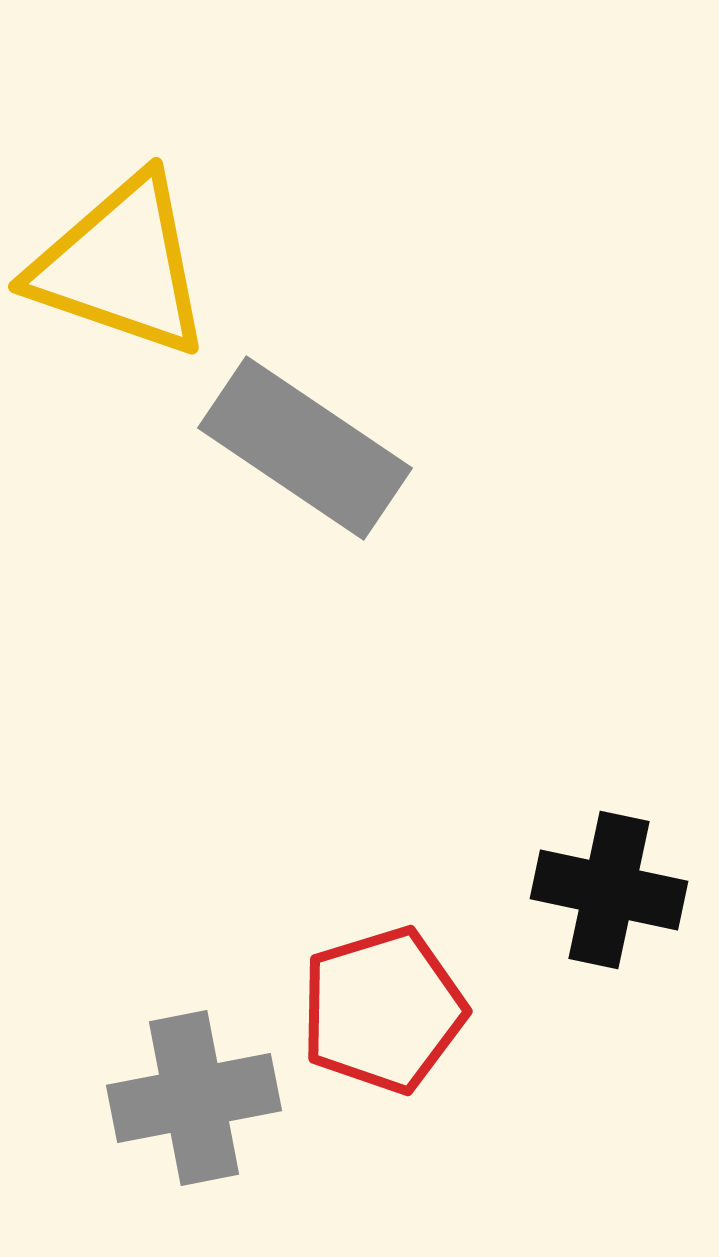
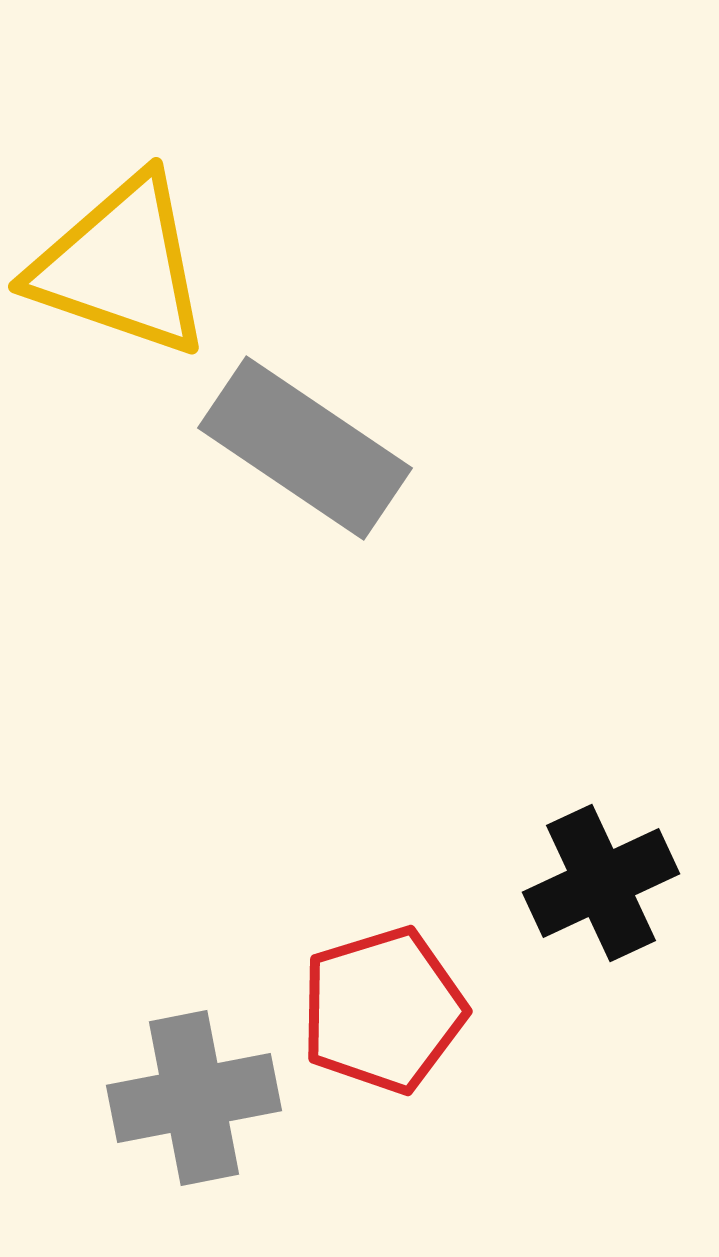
black cross: moved 8 px left, 7 px up; rotated 37 degrees counterclockwise
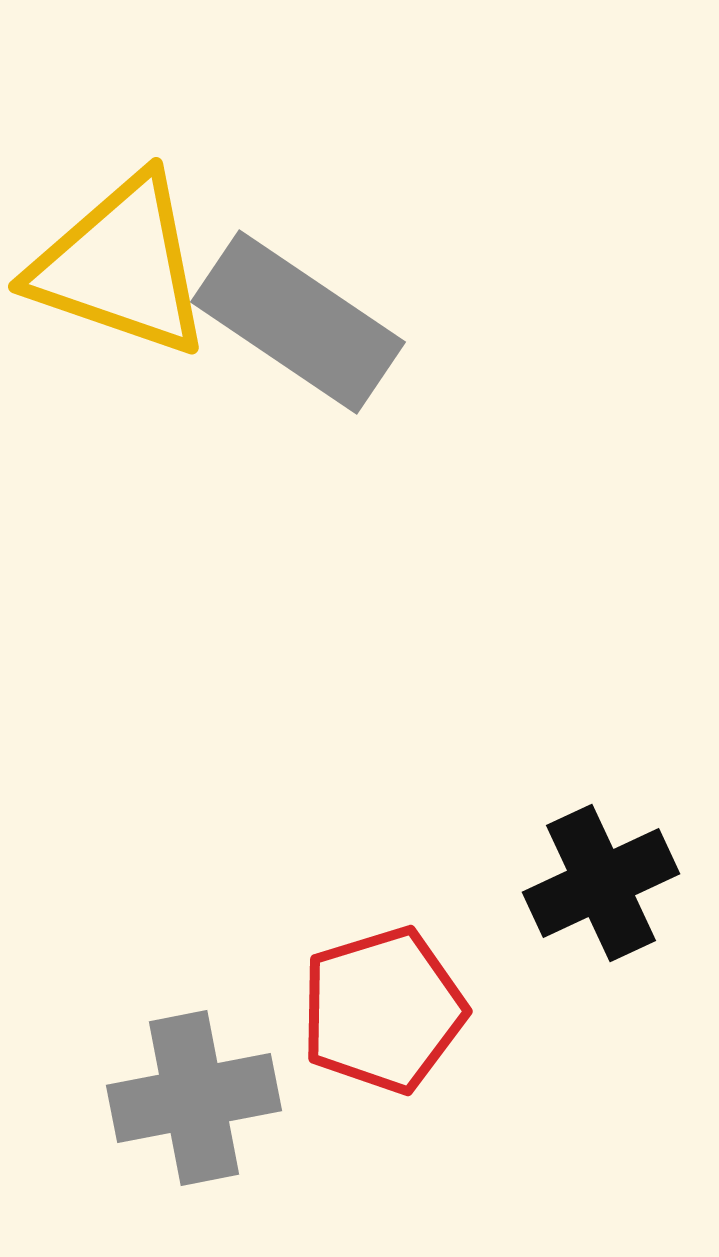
gray rectangle: moved 7 px left, 126 px up
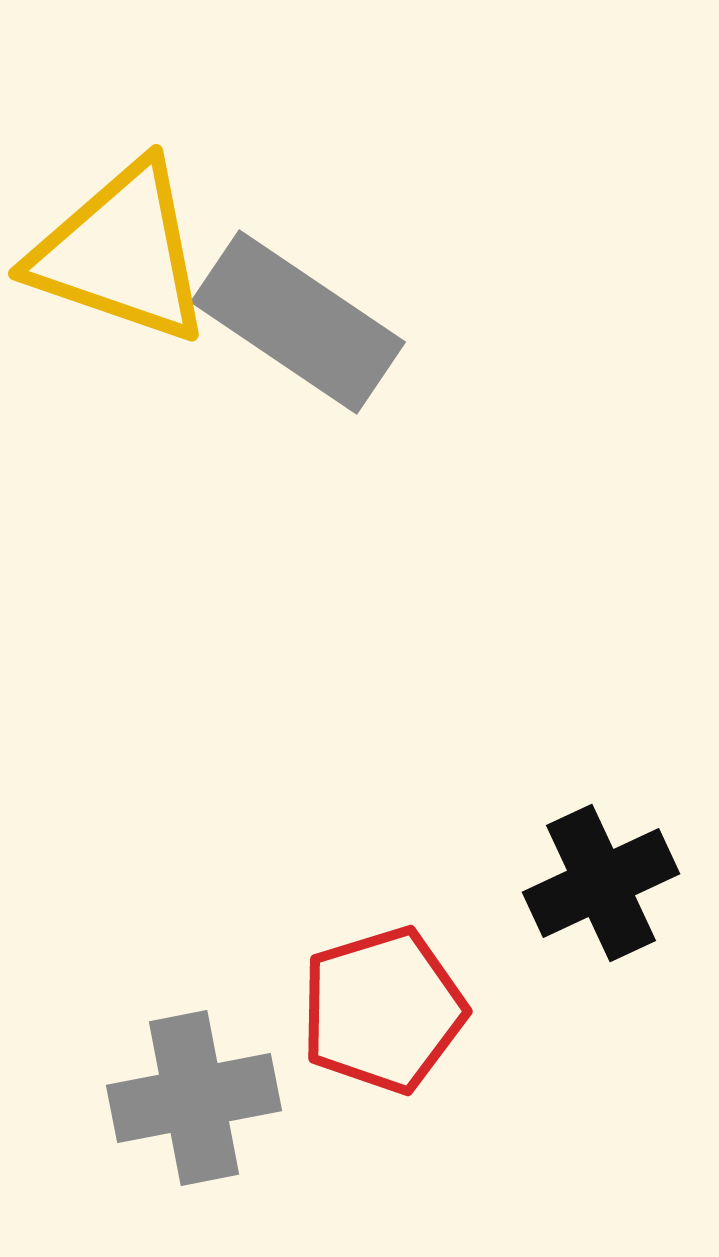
yellow triangle: moved 13 px up
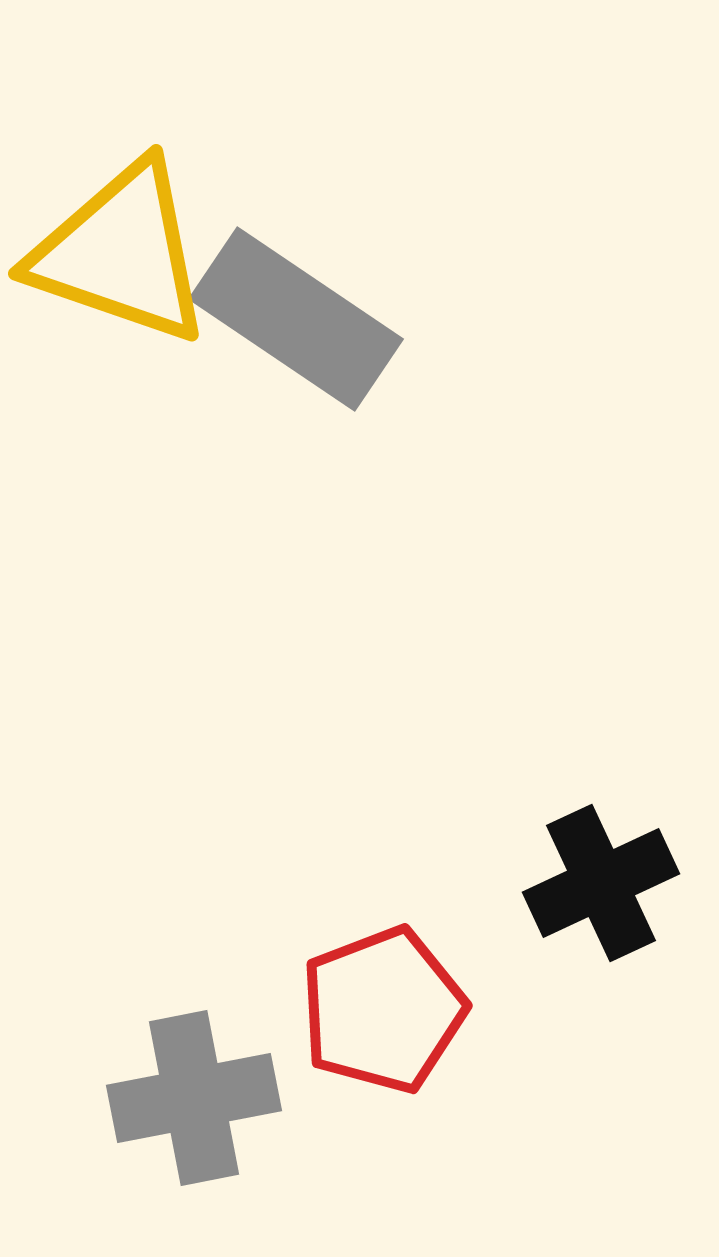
gray rectangle: moved 2 px left, 3 px up
red pentagon: rotated 4 degrees counterclockwise
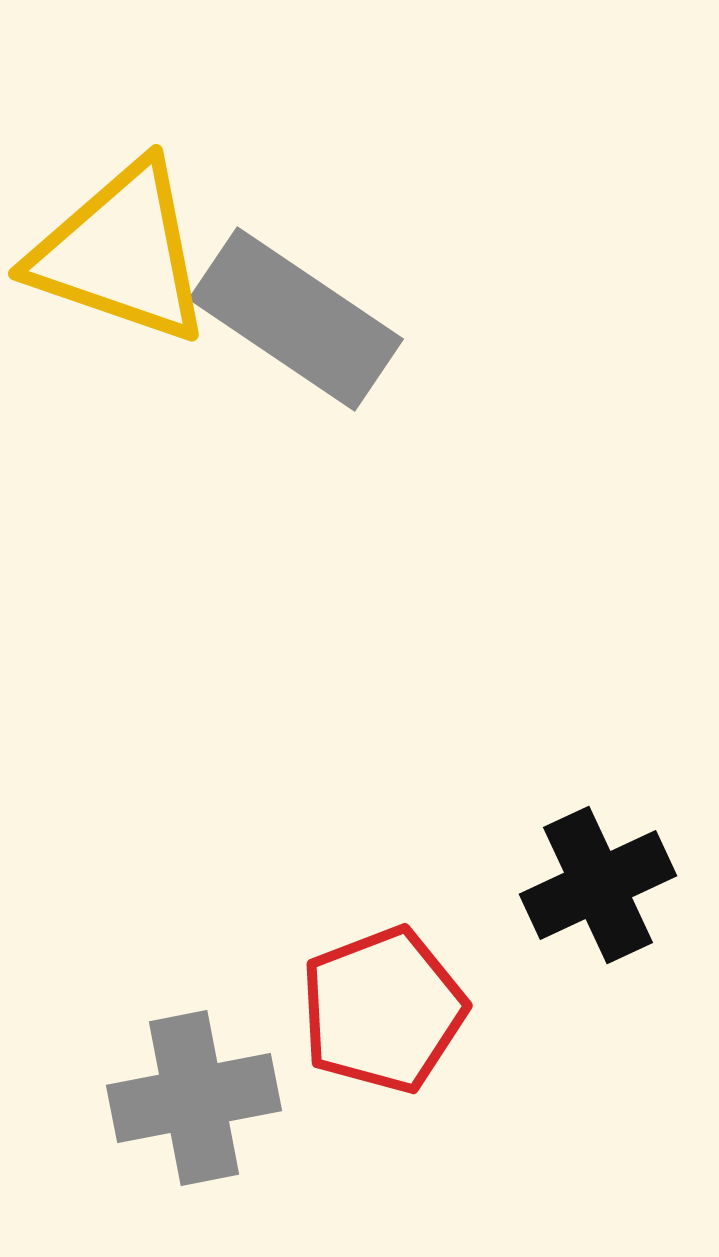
black cross: moved 3 px left, 2 px down
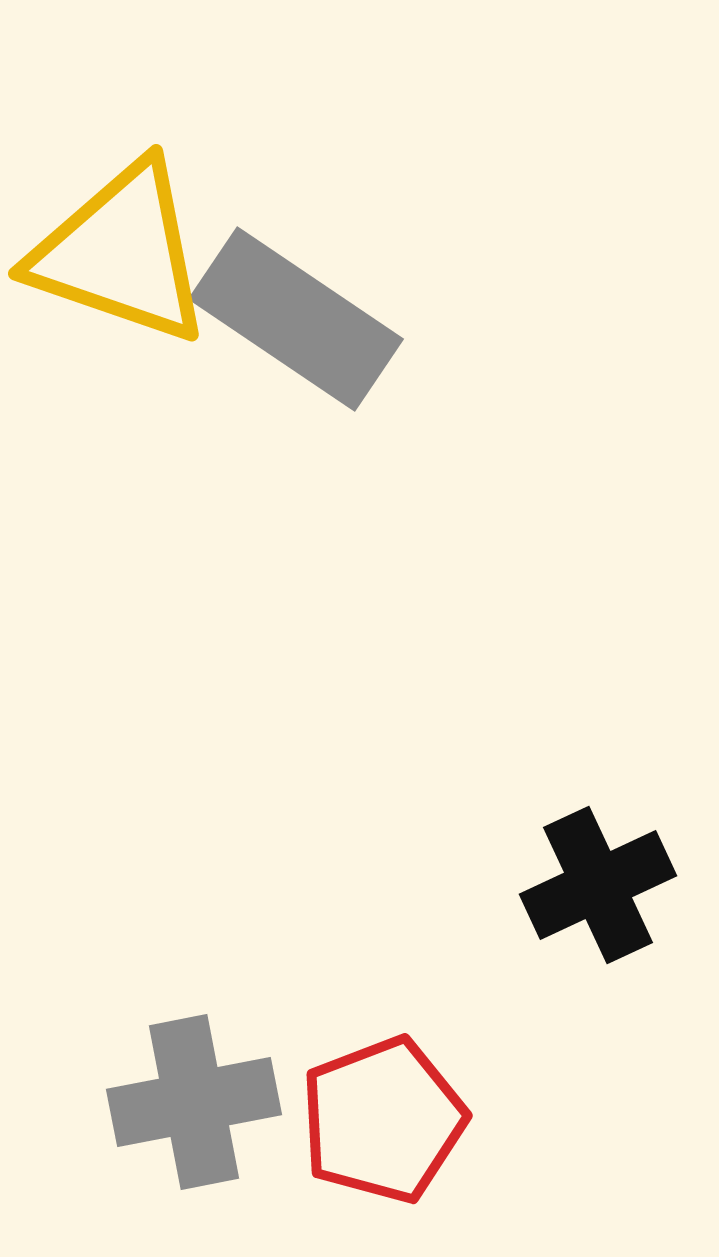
red pentagon: moved 110 px down
gray cross: moved 4 px down
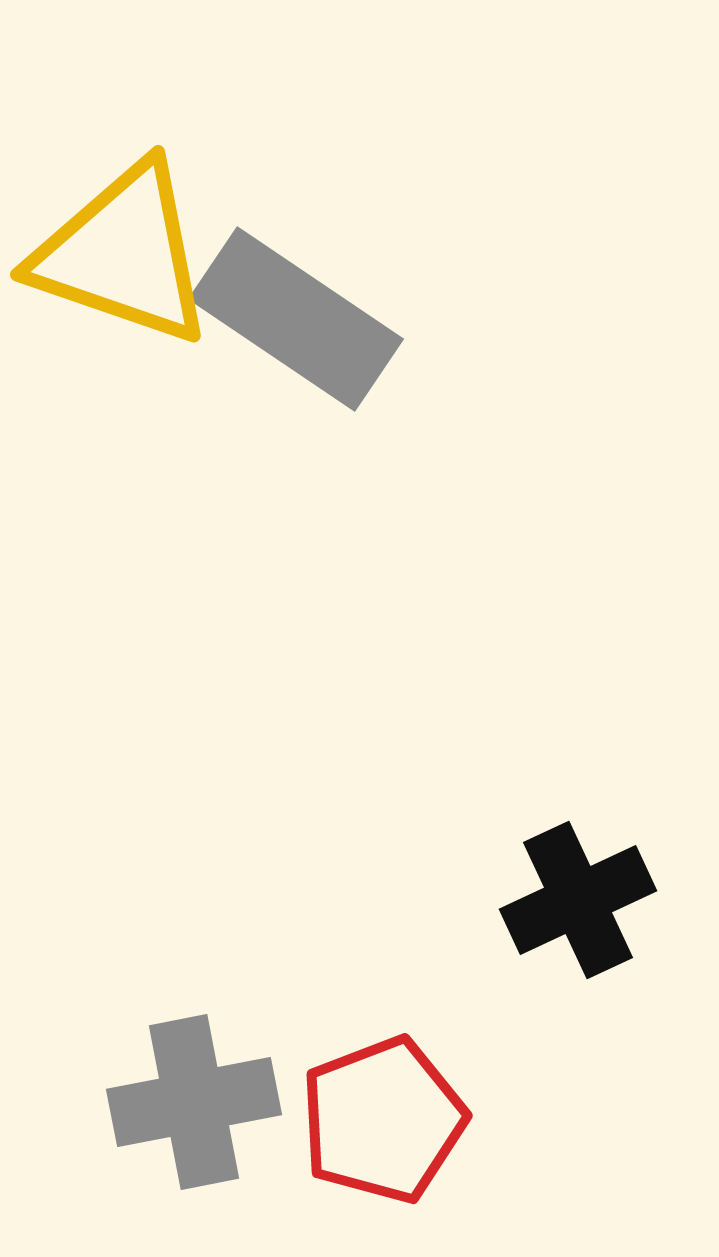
yellow triangle: moved 2 px right, 1 px down
black cross: moved 20 px left, 15 px down
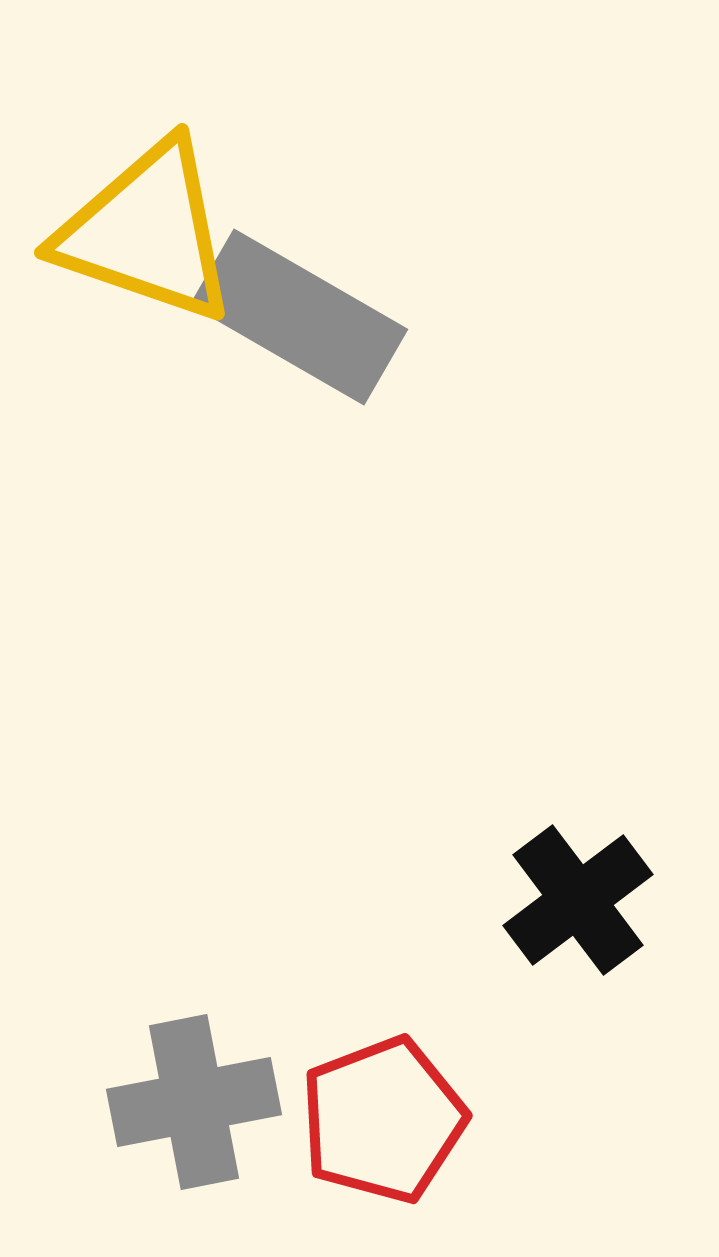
yellow triangle: moved 24 px right, 22 px up
gray rectangle: moved 3 px right, 2 px up; rotated 4 degrees counterclockwise
black cross: rotated 12 degrees counterclockwise
